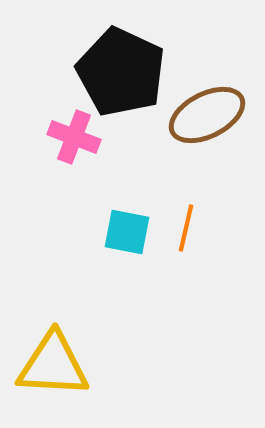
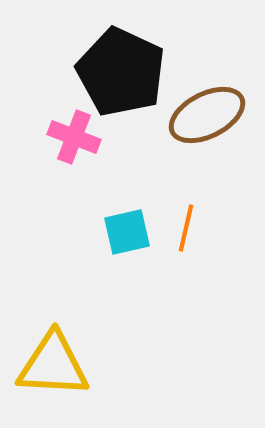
cyan square: rotated 24 degrees counterclockwise
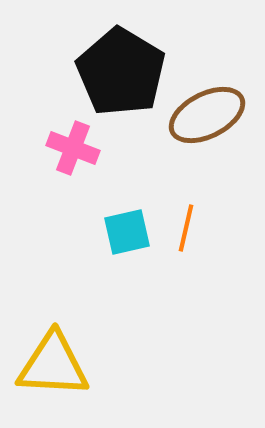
black pentagon: rotated 6 degrees clockwise
pink cross: moved 1 px left, 11 px down
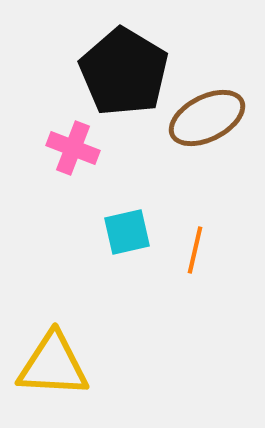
black pentagon: moved 3 px right
brown ellipse: moved 3 px down
orange line: moved 9 px right, 22 px down
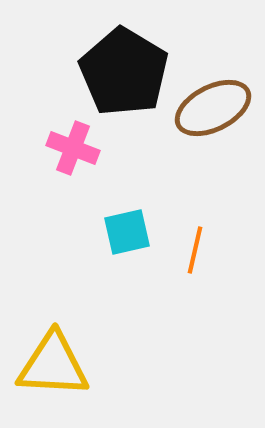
brown ellipse: moved 6 px right, 10 px up
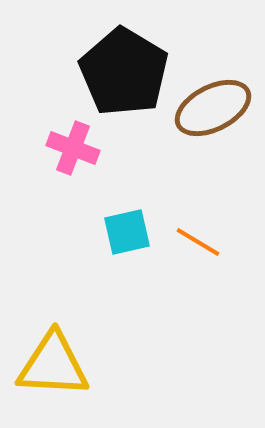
orange line: moved 3 px right, 8 px up; rotated 72 degrees counterclockwise
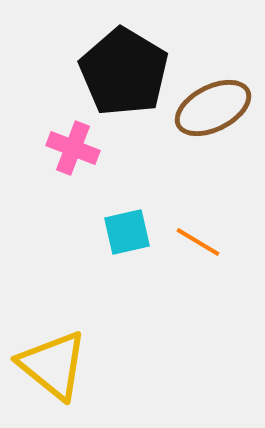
yellow triangle: rotated 36 degrees clockwise
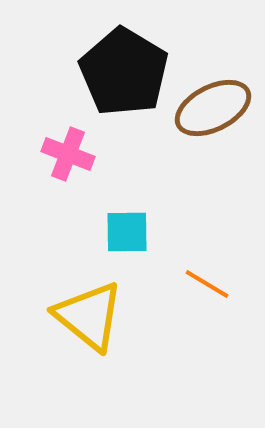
pink cross: moved 5 px left, 6 px down
cyan square: rotated 12 degrees clockwise
orange line: moved 9 px right, 42 px down
yellow triangle: moved 36 px right, 49 px up
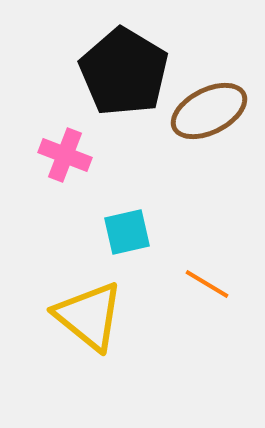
brown ellipse: moved 4 px left, 3 px down
pink cross: moved 3 px left, 1 px down
cyan square: rotated 12 degrees counterclockwise
